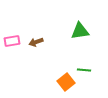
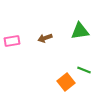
brown arrow: moved 9 px right, 4 px up
green line: rotated 16 degrees clockwise
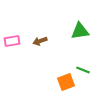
brown arrow: moved 5 px left, 3 px down
green line: moved 1 px left
orange square: rotated 18 degrees clockwise
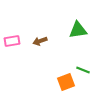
green triangle: moved 2 px left, 1 px up
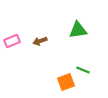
pink rectangle: rotated 14 degrees counterclockwise
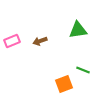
orange square: moved 2 px left, 2 px down
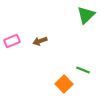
green triangle: moved 8 px right, 15 px up; rotated 36 degrees counterclockwise
orange square: rotated 24 degrees counterclockwise
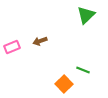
pink rectangle: moved 6 px down
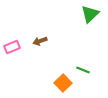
green triangle: moved 4 px right, 1 px up
orange square: moved 1 px left, 1 px up
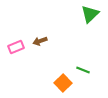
pink rectangle: moved 4 px right
